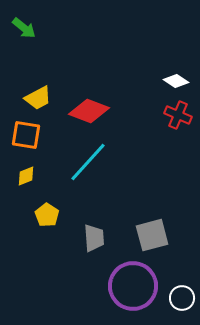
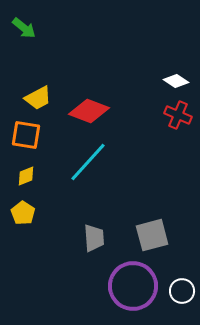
yellow pentagon: moved 24 px left, 2 px up
white circle: moved 7 px up
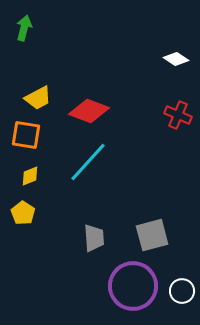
green arrow: rotated 115 degrees counterclockwise
white diamond: moved 22 px up
yellow diamond: moved 4 px right
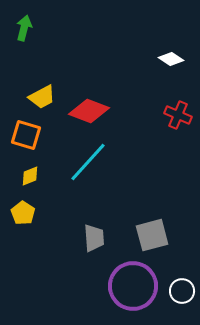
white diamond: moved 5 px left
yellow trapezoid: moved 4 px right, 1 px up
orange square: rotated 8 degrees clockwise
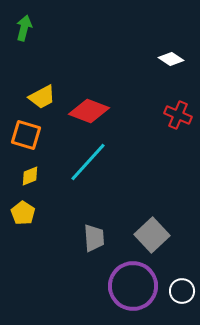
gray square: rotated 28 degrees counterclockwise
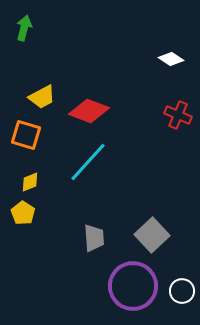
yellow diamond: moved 6 px down
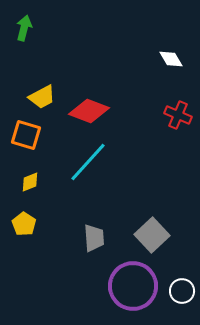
white diamond: rotated 25 degrees clockwise
yellow pentagon: moved 1 px right, 11 px down
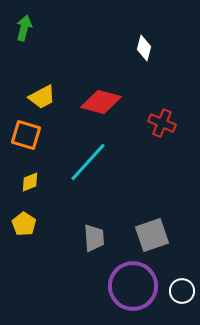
white diamond: moved 27 px left, 11 px up; rotated 45 degrees clockwise
red diamond: moved 12 px right, 9 px up; rotated 6 degrees counterclockwise
red cross: moved 16 px left, 8 px down
gray square: rotated 24 degrees clockwise
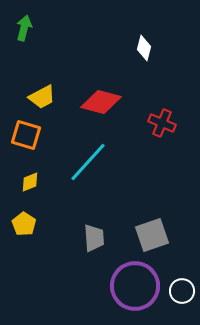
purple circle: moved 2 px right
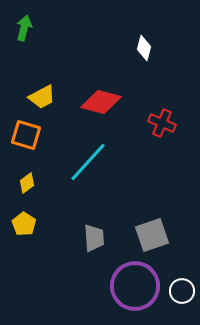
yellow diamond: moved 3 px left, 1 px down; rotated 15 degrees counterclockwise
